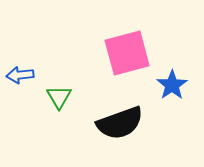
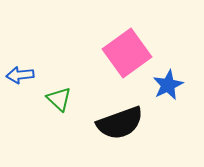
pink square: rotated 21 degrees counterclockwise
blue star: moved 4 px left; rotated 8 degrees clockwise
green triangle: moved 2 px down; rotated 16 degrees counterclockwise
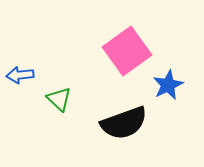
pink square: moved 2 px up
black semicircle: moved 4 px right
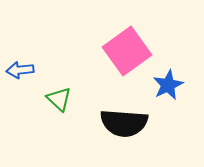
blue arrow: moved 5 px up
black semicircle: rotated 24 degrees clockwise
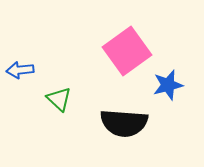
blue star: rotated 12 degrees clockwise
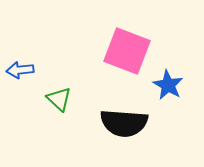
pink square: rotated 33 degrees counterclockwise
blue star: rotated 28 degrees counterclockwise
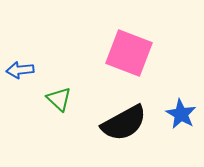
pink square: moved 2 px right, 2 px down
blue star: moved 13 px right, 29 px down
black semicircle: rotated 33 degrees counterclockwise
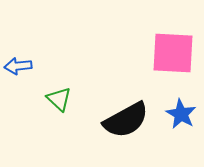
pink square: moved 44 px right; rotated 18 degrees counterclockwise
blue arrow: moved 2 px left, 4 px up
black semicircle: moved 2 px right, 3 px up
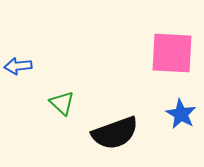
pink square: moved 1 px left
green triangle: moved 3 px right, 4 px down
black semicircle: moved 11 px left, 13 px down; rotated 9 degrees clockwise
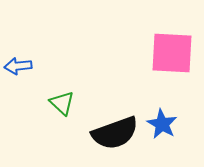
blue star: moved 19 px left, 10 px down
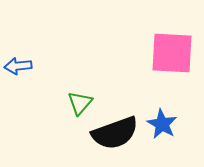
green triangle: moved 18 px right; rotated 28 degrees clockwise
